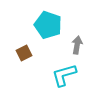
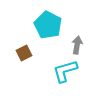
cyan pentagon: rotated 8 degrees clockwise
cyan L-shape: moved 1 px right, 4 px up
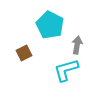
cyan pentagon: moved 2 px right
cyan L-shape: moved 1 px right, 1 px up
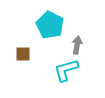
brown square: moved 1 px left, 1 px down; rotated 28 degrees clockwise
